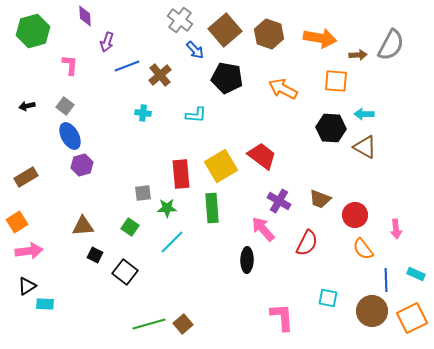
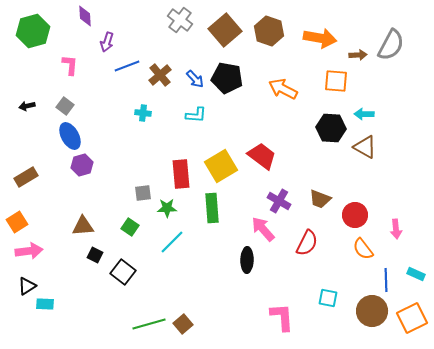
brown hexagon at (269, 34): moved 3 px up
blue arrow at (195, 50): moved 29 px down
black square at (125, 272): moved 2 px left
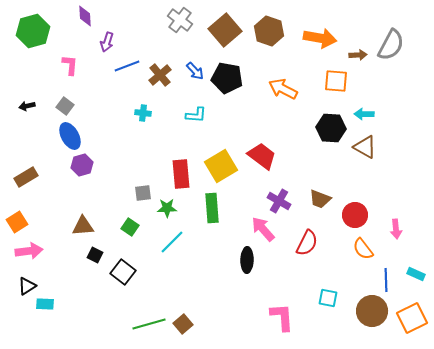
blue arrow at (195, 79): moved 8 px up
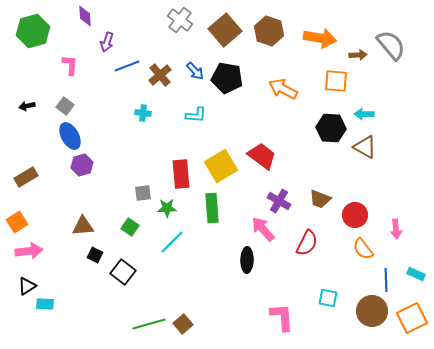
gray semicircle at (391, 45): rotated 68 degrees counterclockwise
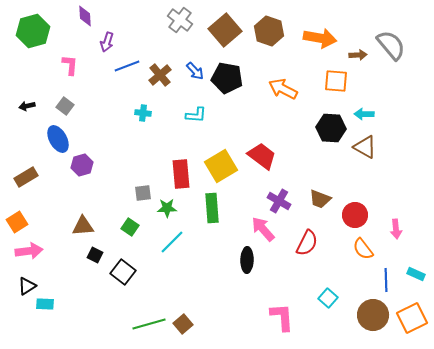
blue ellipse at (70, 136): moved 12 px left, 3 px down
cyan square at (328, 298): rotated 30 degrees clockwise
brown circle at (372, 311): moved 1 px right, 4 px down
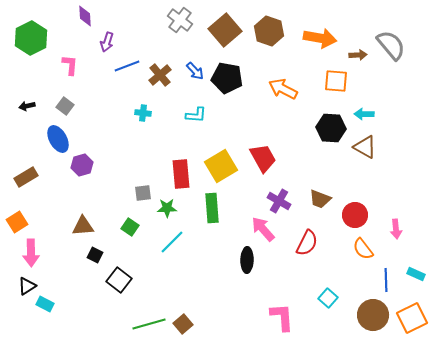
green hexagon at (33, 31): moved 2 px left, 7 px down; rotated 12 degrees counterclockwise
red trapezoid at (262, 156): moved 1 px right, 2 px down; rotated 24 degrees clockwise
pink arrow at (29, 251): moved 2 px right, 2 px down; rotated 96 degrees clockwise
black square at (123, 272): moved 4 px left, 8 px down
cyan rectangle at (45, 304): rotated 24 degrees clockwise
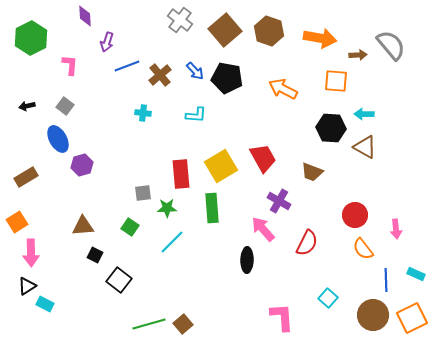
brown trapezoid at (320, 199): moved 8 px left, 27 px up
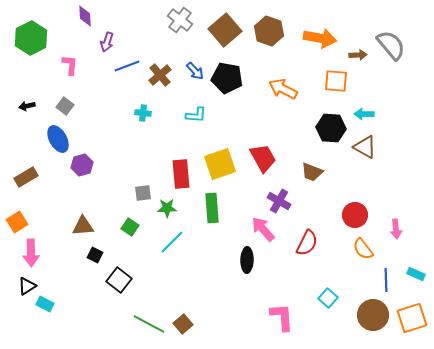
yellow square at (221, 166): moved 1 px left, 2 px up; rotated 12 degrees clockwise
orange square at (412, 318): rotated 8 degrees clockwise
green line at (149, 324): rotated 44 degrees clockwise
